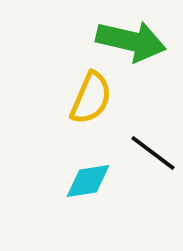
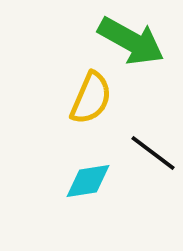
green arrow: rotated 16 degrees clockwise
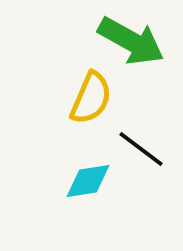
black line: moved 12 px left, 4 px up
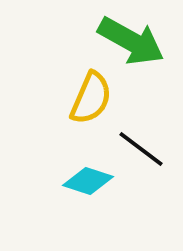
cyan diamond: rotated 27 degrees clockwise
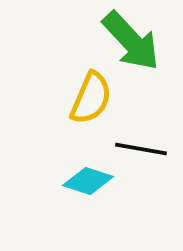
green arrow: rotated 18 degrees clockwise
black line: rotated 27 degrees counterclockwise
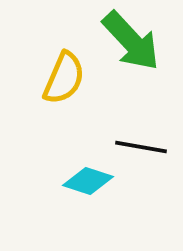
yellow semicircle: moved 27 px left, 20 px up
black line: moved 2 px up
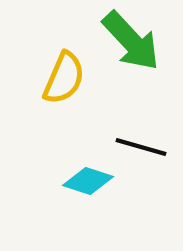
black line: rotated 6 degrees clockwise
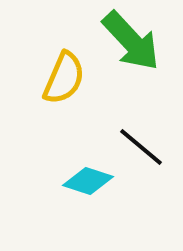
black line: rotated 24 degrees clockwise
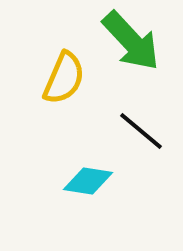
black line: moved 16 px up
cyan diamond: rotated 9 degrees counterclockwise
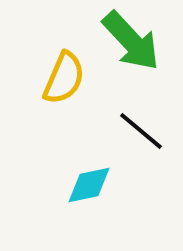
cyan diamond: moved 1 px right, 4 px down; rotated 21 degrees counterclockwise
